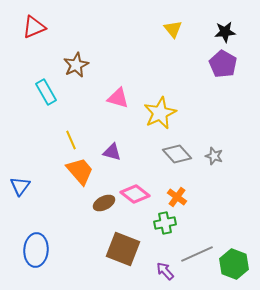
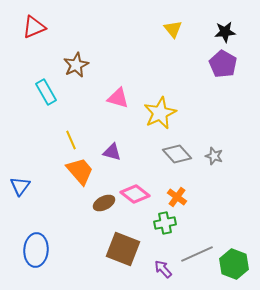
purple arrow: moved 2 px left, 2 px up
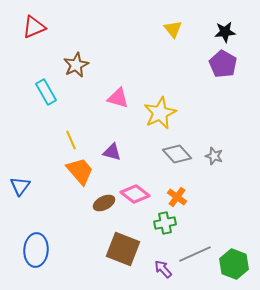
gray line: moved 2 px left
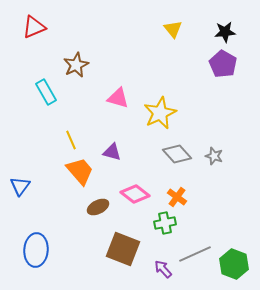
brown ellipse: moved 6 px left, 4 px down
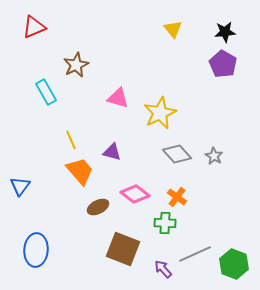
gray star: rotated 12 degrees clockwise
green cross: rotated 15 degrees clockwise
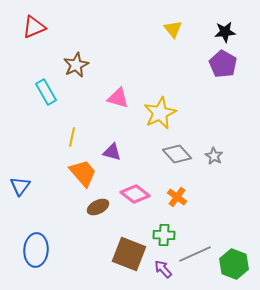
yellow line: moved 1 px right, 3 px up; rotated 36 degrees clockwise
orange trapezoid: moved 3 px right, 2 px down
green cross: moved 1 px left, 12 px down
brown square: moved 6 px right, 5 px down
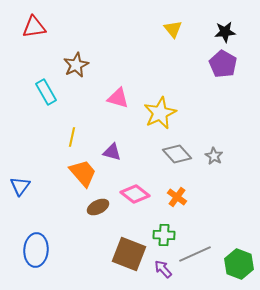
red triangle: rotated 15 degrees clockwise
green hexagon: moved 5 px right
